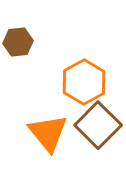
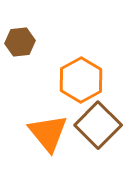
brown hexagon: moved 2 px right
orange hexagon: moved 3 px left, 2 px up
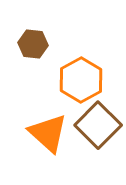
brown hexagon: moved 13 px right, 2 px down; rotated 12 degrees clockwise
orange triangle: rotated 9 degrees counterclockwise
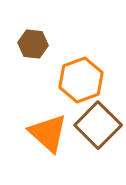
orange hexagon: rotated 9 degrees clockwise
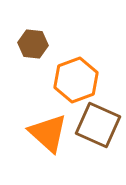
orange hexagon: moved 5 px left
brown square: rotated 21 degrees counterclockwise
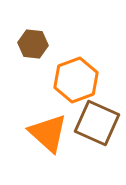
brown square: moved 1 px left, 2 px up
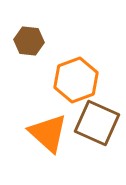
brown hexagon: moved 4 px left, 3 px up
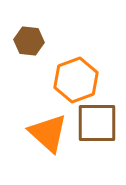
brown square: rotated 24 degrees counterclockwise
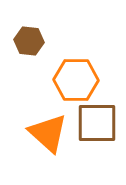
orange hexagon: rotated 21 degrees clockwise
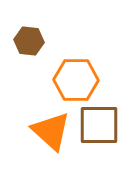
brown square: moved 2 px right, 2 px down
orange triangle: moved 3 px right, 2 px up
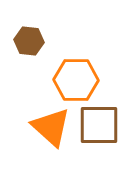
orange triangle: moved 4 px up
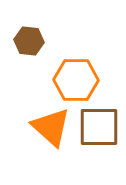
brown square: moved 2 px down
